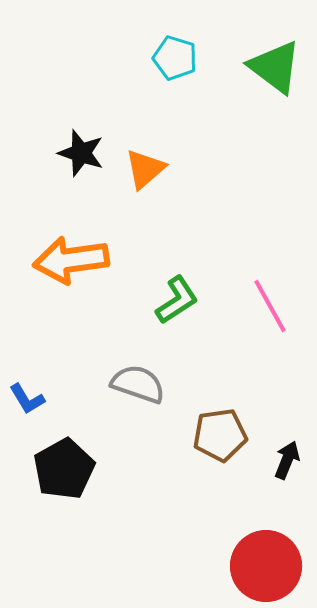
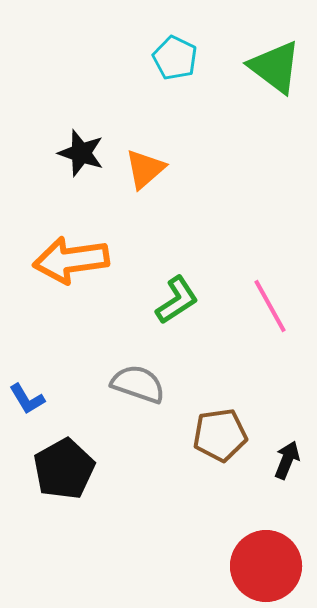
cyan pentagon: rotated 9 degrees clockwise
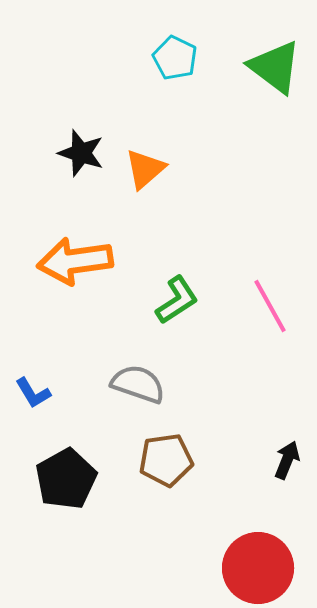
orange arrow: moved 4 px right, 1 px down
blue L-shape: moved 6 px right, 6 px up
brown pentagon: moved 54 px left, 25 px down
black pentagon: moved 2 px right, 10 px down
red circle: moved 8 px left, 2 px down
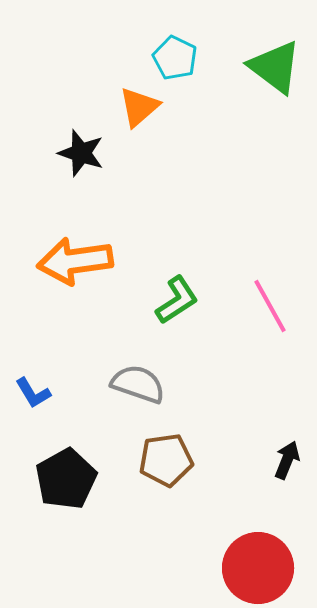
orange triangle: moved 6 px left, 62 px up
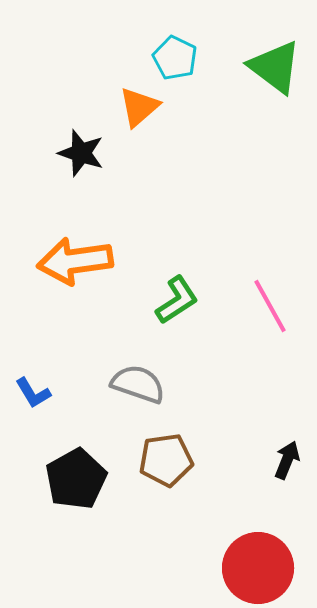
black pentagon: moved 10 px right
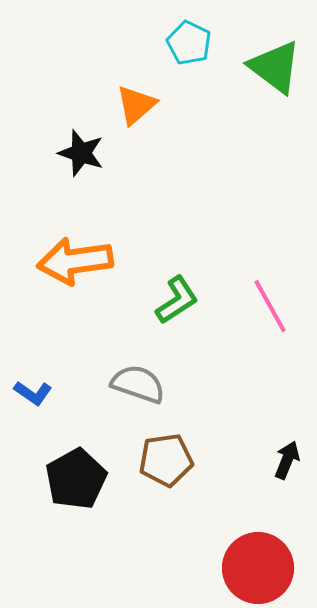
cyan pentagon: moved 14 px right, 15 px up
orange triangle: moved 3 px left, 2 px up
blue L-shape: rotated 24 degrees counterclockwise
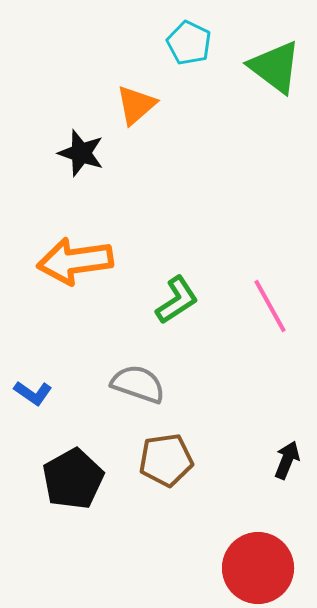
black pentagon: moved 3 px left
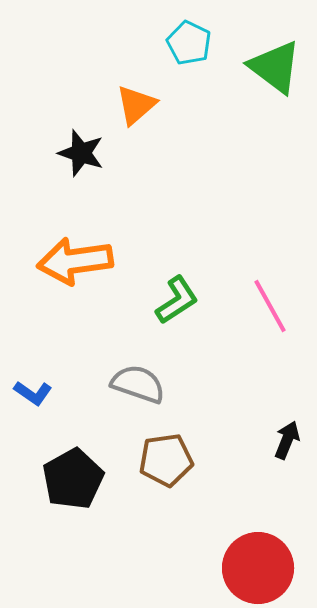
black arrow: moved 20 px up
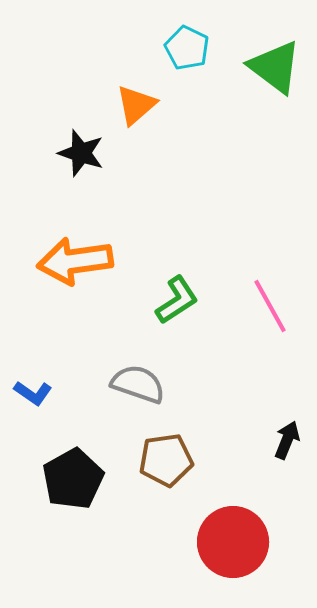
cyan pentagon: moved 2 px left, 5 px down
red circle: moved 25 px left, 26 px up
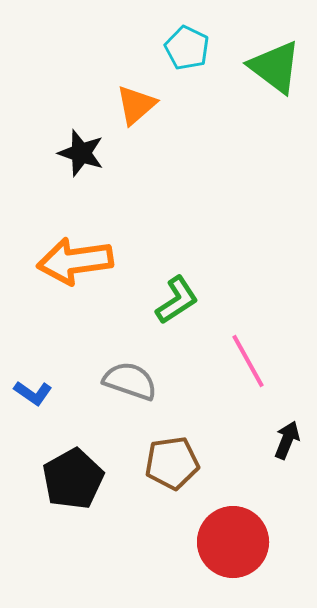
pink line: moved 22 px left, 55 px down
gray semicircle: moved 8 px left, 3 px up
brown pentagon: moved 6 px right, 3 px down
